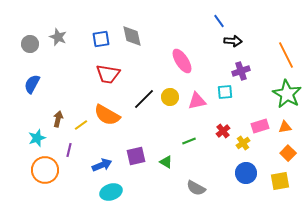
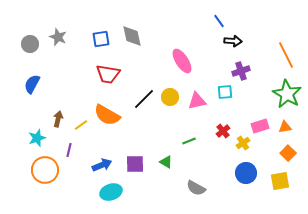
purple square: moved 1 px left, 8 px down; rotated 12 degrees clockwise
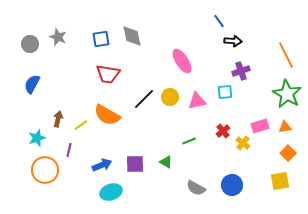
yellow cross: rotated 16 degrees counterclockwise
blue circle: moved 14 px left, 12 px down
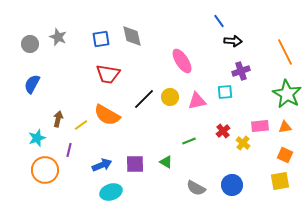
orange line: moved 1 px left, 3 px up
pink rectangle: rotated 12 degrees clockwise
orange square: moved 3 px left, 2 px down; rotated 21 degrees counterclockwise
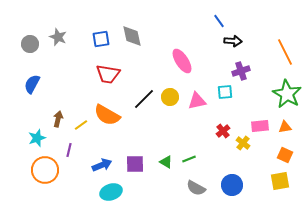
green line: moved 18 px down
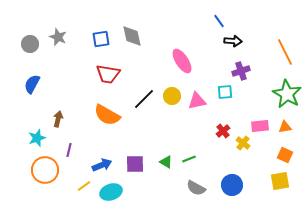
yellow circle: moved 2 px right, 1 px up
yellow line: moved 3 px right, 61 px down
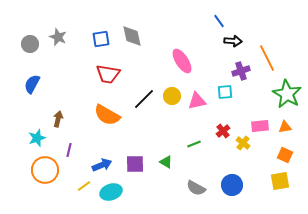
orange line: moved 18 px left, 6 px down
green line: moved 5 px right, 15 px up
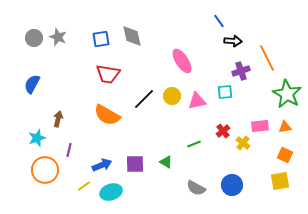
gray circle: moved 4 px right, 6 px up
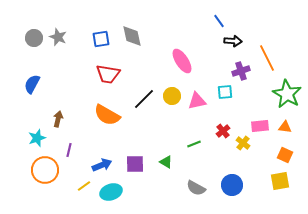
orange triangle: rotated 16 degrees clockwise
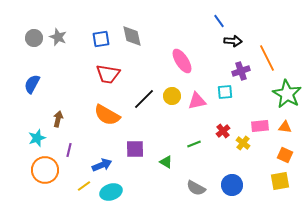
purple square: moved 15 px up
